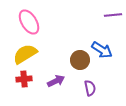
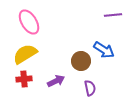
blue arrow: moved 2 px right
brown circle: moved 1 px right, 1 px down
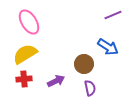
purple line: rotated 18 degrees counterclockwise
blue arrow: moved 4 px right, 3 px up
brown circle: moved 3 px right, 3 px down
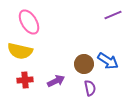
blue arrow: moved 14 px down
yellow semicircle: moved 5 px left, 3 px up; rotated 135 degrees counterclockwise
red cross: moved 1 px right, 1 px down
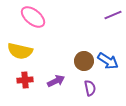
pink ellipse: moved 4 px right, 5 px up; rotated 20 degrees counterclockwise
brown circle: moved 3 px up
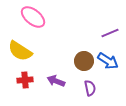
purple line: moved 3 px left, 18 px down
yellow semicircle: rotated 20 degrees clockwise
purple arrow: rotated 132 degrees counterclockwise
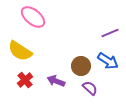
brown circle: moved 3 px left, 5 px down
red cross: rotated 35 degrees counterclockwise
purple semicircle: rotated 35 degrees counterclockwise
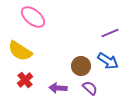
purple arrow: moved 2 px right, 7 px down; rotated 18 degrees counterclockwise
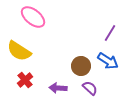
purple line: rotated 36 degrees counterclockwise
yellow semicircle: moved 1 px left
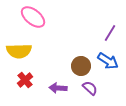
yellow semicircle: rotated 35 degrees counterclockwise
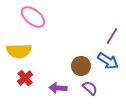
purple line: moved 2 px right, 3 px down
red cross: moved 2 px up
